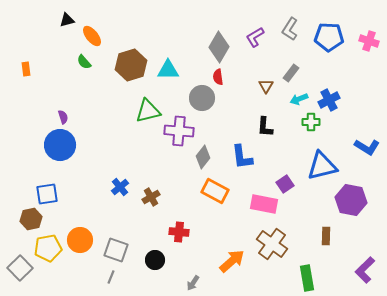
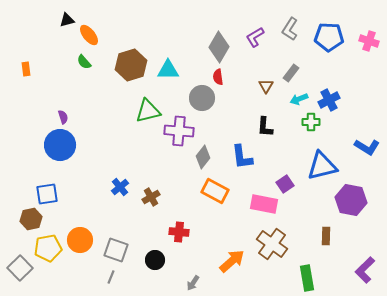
orange ellipse at (92, 36): moved 3 px left, 1 px up
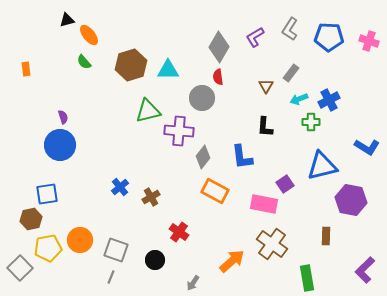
red cross at (179, 232): rotated 30 degrees clockwise
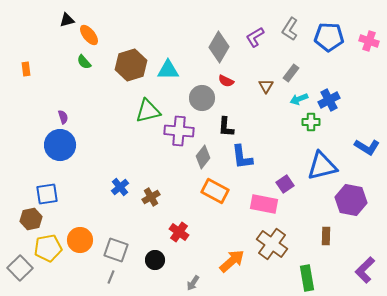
red semicircle at (218, 77): moved 8 px right, 4 px down; rotated 56 degrees counterclockwise
black L-shape at (265, 127): moved 39 px left
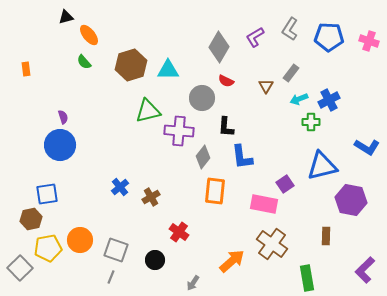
black triangle at (67, 20): moved 1 px left, 3 px up
orange rectangle at (215, 191): rotated 68 degrees clockwise
